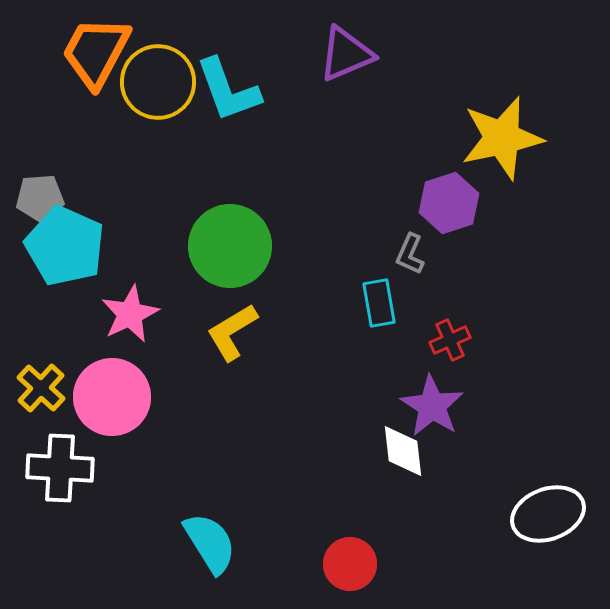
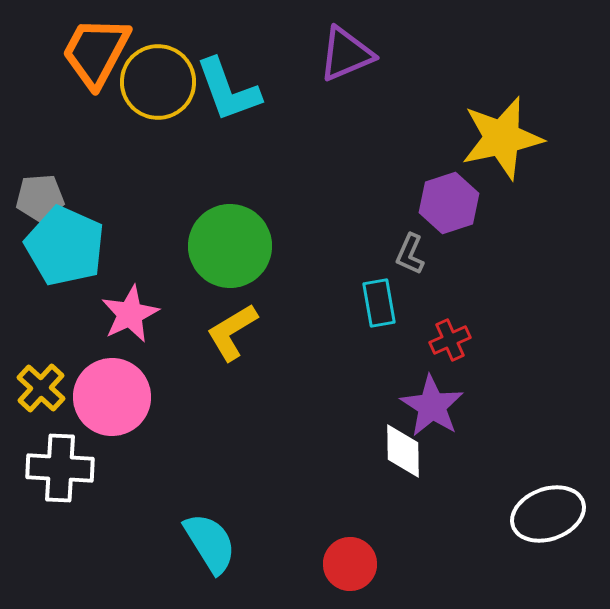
white diamond: rotated 6 degrees clockwise
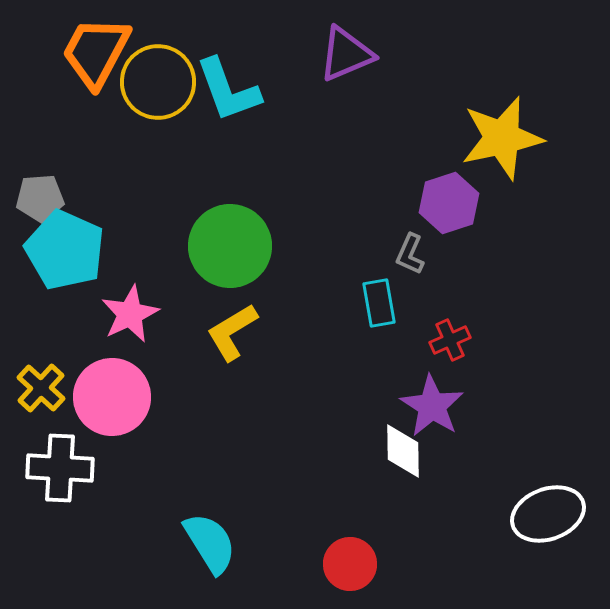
cyan pentagon: moved 4 px down
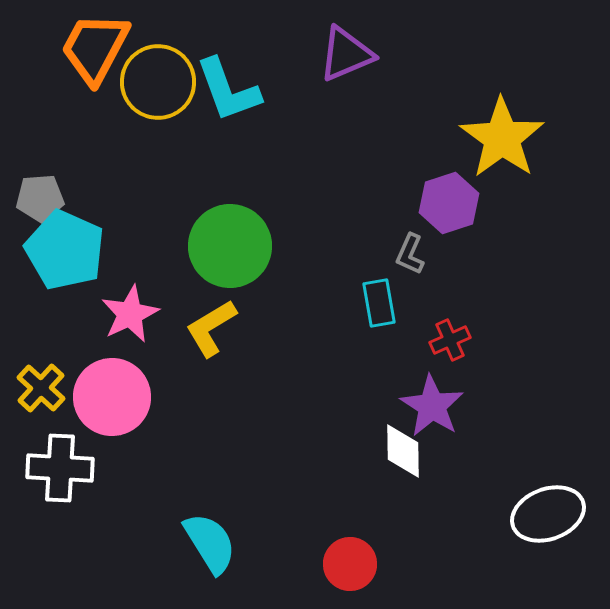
orange trapezoid: moved 1 px left, 4 px up
yellow star: rotated 24 degrees counterclockwise
yellow L-shape: moved 21 px left, 4 px up
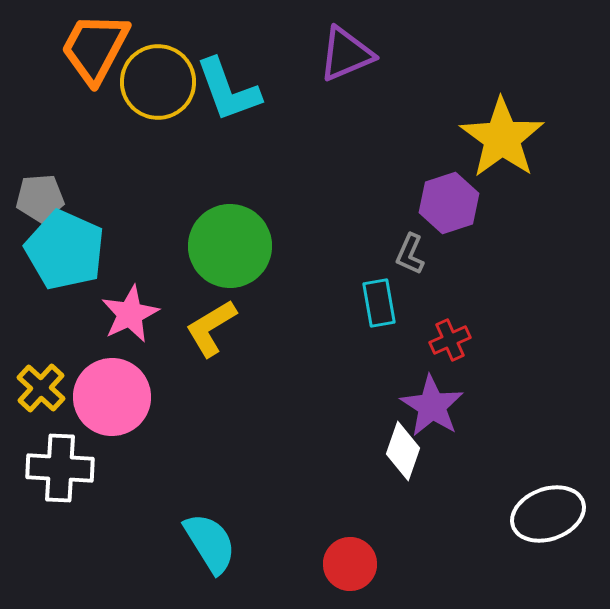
white diamond: rotated 20 degrees clockwise
